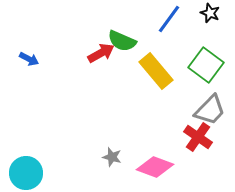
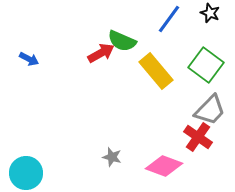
pink diamond: moved 9 px right, 1 px up
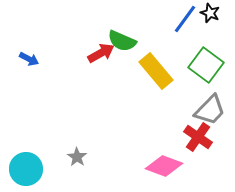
blue line: moved 16 px right
gray star: moved 35 px left; rotated 18 degrees clockwise
cyan circle: moved 4 px up
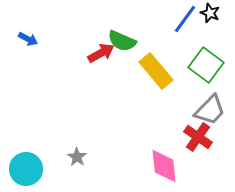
blue arrow: moved 1 px left, 20 px up
pink diamond: rotated 63 degrees clockwise
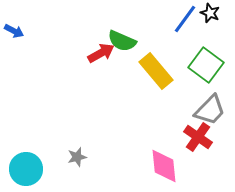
blue arrow: moved 14 px left, 8 px up
gray star: rotated 24 degrees clockwise
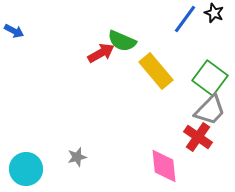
black star: moved 4 px right
green square: moved 4 px right, 13 px down
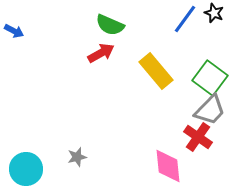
green semicircle: moved 12 px left, 16 px up
pink diamond: moved 4 px right
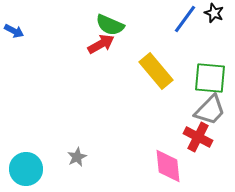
red arrow: moved 9 px up
green square: rotated 32 degrees counterclockwise
red cross: rotated 8 degrees counterclockwise
gray star: rotated 12 degrees counterclockwise
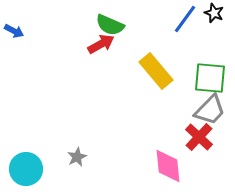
red cross: moved 1 px right; rotated 16 degrees clockwise
